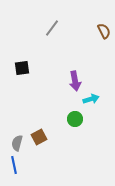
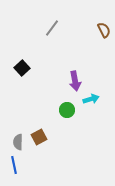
brown semicircle: moved 1 px up
black square: rotated 35 degrees counterclockwise
green circle: moved 8 px left, 9 px up
gray semicircle: moved 1 px right, 1 px up; rotated 14 degrees counterclockwise
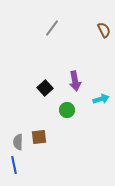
black square: moved 23 px right, 20 px down
cyan arrow: moved 10 px right
brown square: rotated 21 degrees clockwise
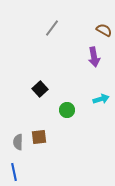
brown semicircle: rotated 35 degrees counterclockwise
purple arrow: moved 19 px right, 24 px up
black square: moved 5 px left, 1 px down
blue line: moved 7 px down
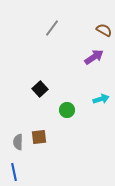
purple arrow: rotated 114 degrees counterclockwise
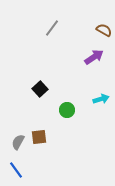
gray semicircle: rotated 28 degrees clockwise
blue line: moved 2 px right, 2 px up; rotated 24 degrees counterclockwise
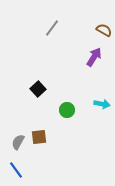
purple arrow: rotated 24 degrees counterclockwise
black square: moved 2 px left
cyan arrow: moved 1 px right, 5 px down; rotated 28 degrees clockwise
